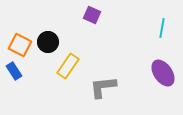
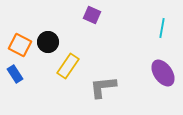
blue rectangle: moved 1 px right, 3 px down
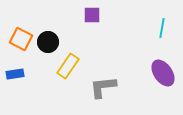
purple square: rotated 24 degrees counterclockwise
orange square: moved 1 px right, 6 px up
blue rectangle: rotated 66 degrees counterclockwise
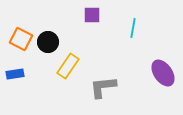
cyan line: moved 29 px left
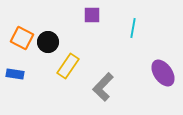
orange square: moved 1 px right, 1 px up
blue rectangle: rotated 18 degrees clockwise
gray L-shape: rotated 40 degrees counterclockwise
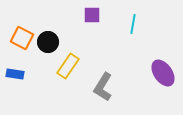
cyan line: moved 4 px up
gray L-shape: rotated 12 degrees counterclockwise
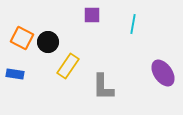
gray L-shape: rotated 32 degrees counterclockwise
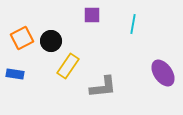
orange square: rotated 35 degrees clockwise
black circle: moved 3 px right, 1 px up
gray L-shape: rotated 96 degrees counterclockwise
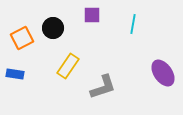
black circle: moved 2 px right, 13 px up
gray L-shape: rotated 12 degrees counterclockwise
